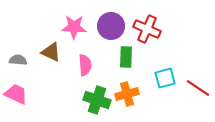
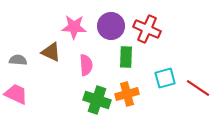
pink semicircle: moved 1 px right
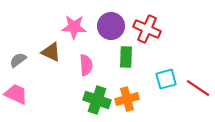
gray semicircle: rotated 42 degrees counterclockwise
cyan square: moved 1 px right, 1 px down
orange cross: moved 5 px down
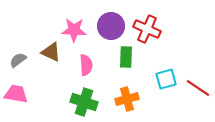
pink star: moved 3 px down
pink trapezoid: rotated 15 degrees counterclockwise
green cross: moved 13 px left, 2 px down
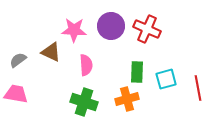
green rectangle: moved 11 px right, 15 px down
red line: rotated 45 degrees clockwise
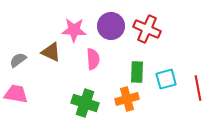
pink semicircle: moved 7 px right, 6 px up
green cross: moved 1 px right, 1 px down
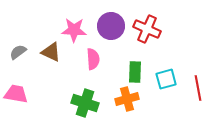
gray semicircle: moved 8 px up
green rectangle: moved 2 px left
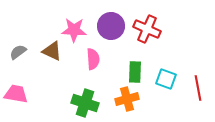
brown triangle: moved 1 px right, 1 px up
cyan square: rotated 35 degrees clockwise
